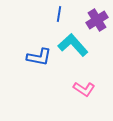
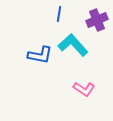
purple cross: rotated 10 degrees clockwise
blue L-shape: moved 1 px right, 2 px up
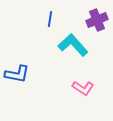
blue line: moved 9 px left, 5 px down
blue L-shape: moved 23 px left, 19 px down
pink L-shape: moved 1 px left, 1 px up
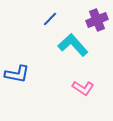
blue line: rotated 35 degrees clockwise
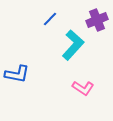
cyan L-shape: rotated 84 degrees clockwise
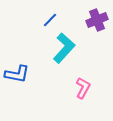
blue line: moved 1 px down
cyan L-shape: moved 9 px left, 3 px down
pink L-shape: rotated 95 degrees counterclockwise
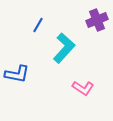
blue line: moved 12 px left, 5 px down; rotated 14 degrees counterclockwise
pink L-shape: rotated 95 degrees clockwise
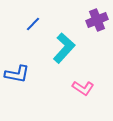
blue line: moved 5 px left, 1 px up; rotated 14 degrees clockwise
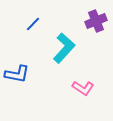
purple cross: moved 1 px left, 1 px down
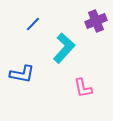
blue L-shape: moved 5 px right
pink L-shape: rotated 45 degrees clockwise
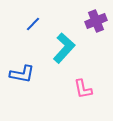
pink L-shape: moved 1 px down
